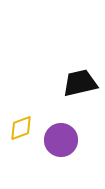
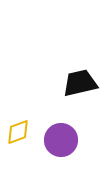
yellow diamond: moved 3 px left, 4 px down
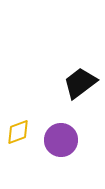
black trapezoid: rotated 24 degrees counterclockwise
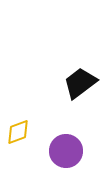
purple circle: moved 5 px right, 11 px down
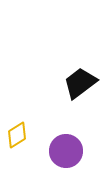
yellow diamond: moved 1 px left, 3 px down; rotated 12 degrees counterclockwise
